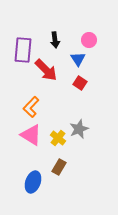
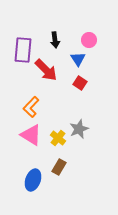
blue ellipse: moved 2 px up
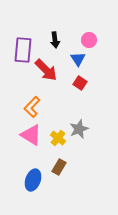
orange L-shape: moved 1 px right
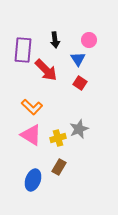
orange L-shape: rotated 90 degrees counterclockwise
yellow cross: rotated 35 degrees clockwise
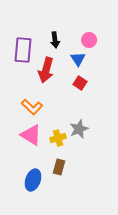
red arrow: rotated 60 degrees clockwise
brown rectangle: rotated 14 degrees counterclockwise
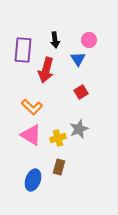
red square: moved 1 px right, 9 px down; rotated 24 degrees clockwise
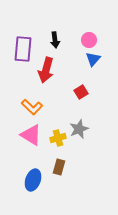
purple rectangle: moved 1 px up
blue triangle: moved 15 px right; rotated 14 degrees clockwise
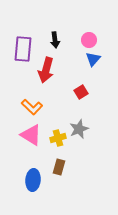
blue ellipse: rotated 15 degrees counterclockwise
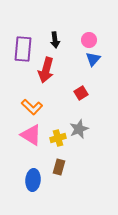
red square: moved 1 px down
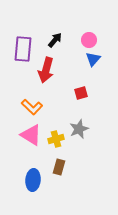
black arrow: rotated 133 degrees counterclockwise
red square: rotated 16 degrees clockwise
yellow cross: moved 2 px left, 1 px down
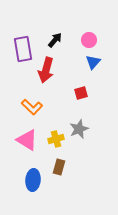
purple rectangle: rotated 15 degrees counterclockwise
blue triangle: moved 3 px down
pink triangle: moved 4 px left, 5 px down
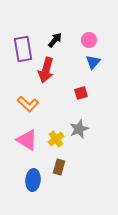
orange L-shape: moved 4 px left, 3 px up
yellow cross: rotated 21 degrees counterclockwise
